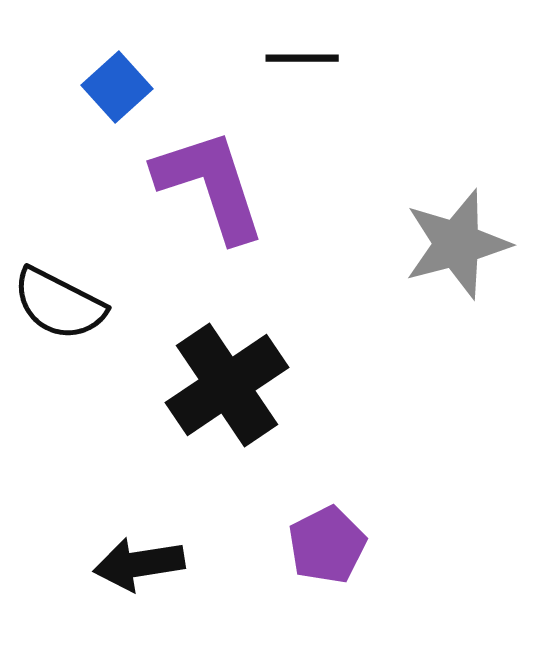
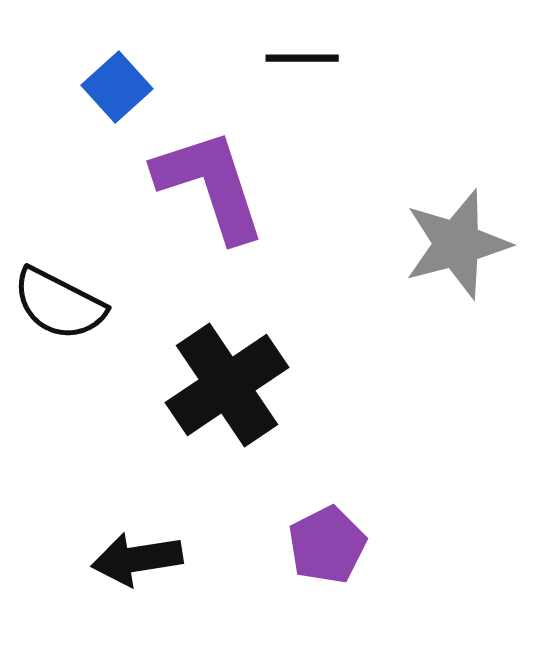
black arrow: moved 2 px left, 5 px up
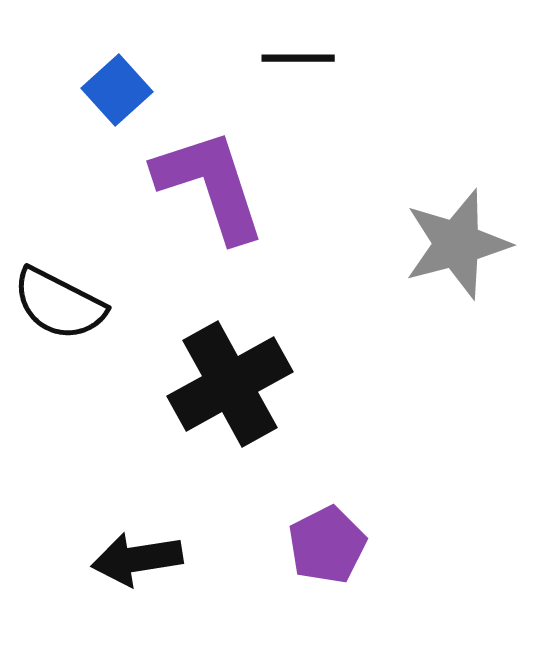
black line: moved 4 px left
blue square: moved 3 px down
black cross: moved 3 px right, 1 px up; rotated 5 degrees clockwise
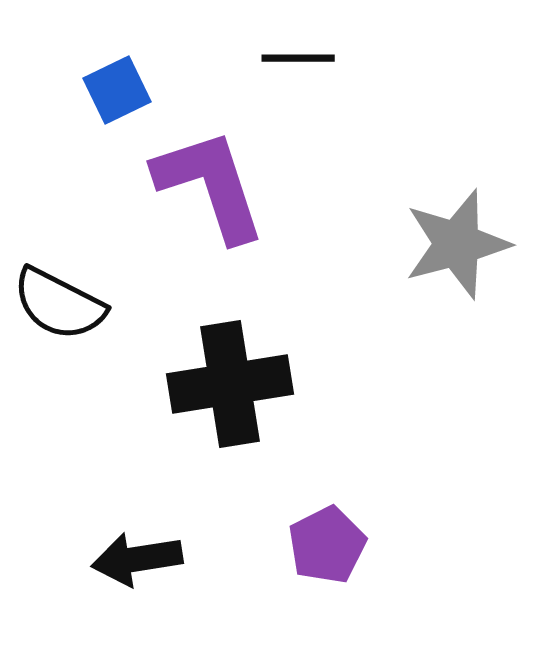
blue square: rotated 16 degrees clockwise
black cross: rotated 20 degrees clockwise
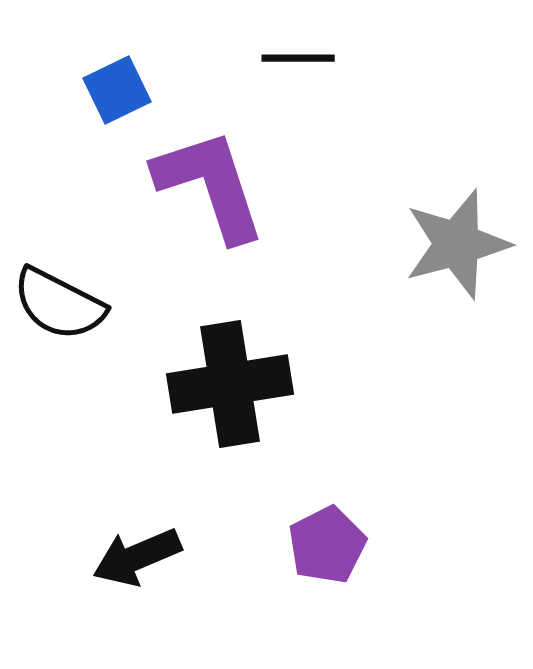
black arrow: moved 2 px up; rotated 14 degrees counterclockwise
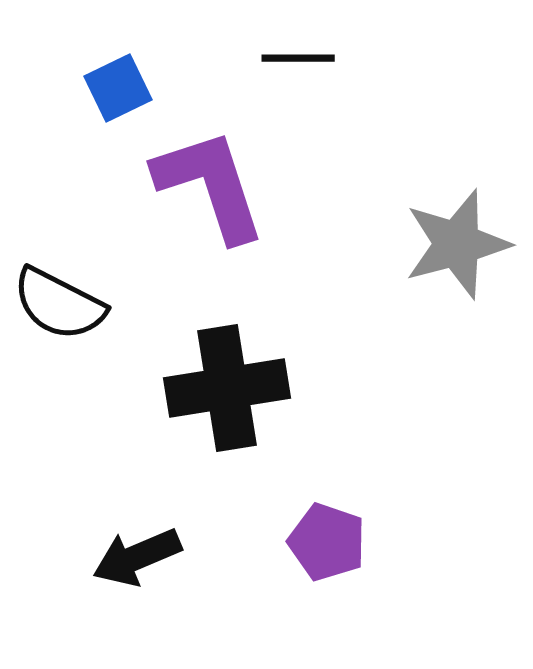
blue square: moved 1 px right, 2 px up
black cross: moved 3 px left, 4 px down
purple pentagon: moved 3 px up; rotated 26 degrees counterclockwise
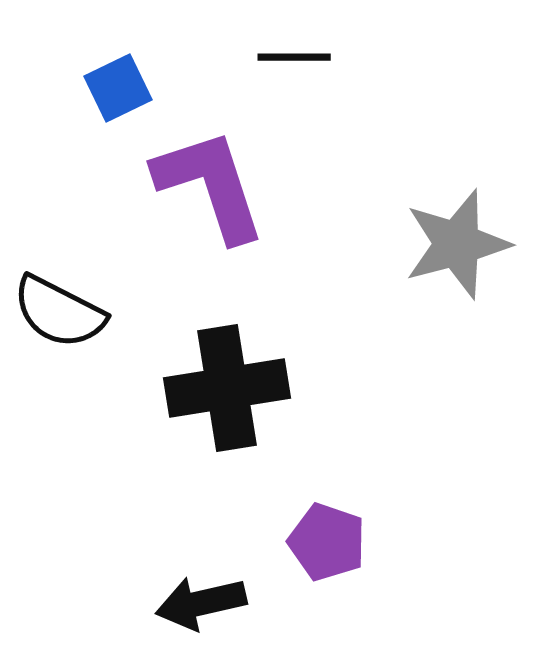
black line: moved 4 px left, 1 px up
black semicircle: moved 8 px down
black arrow: moved 64 px right, 46 px down; rotated 10 degrees clockwise
